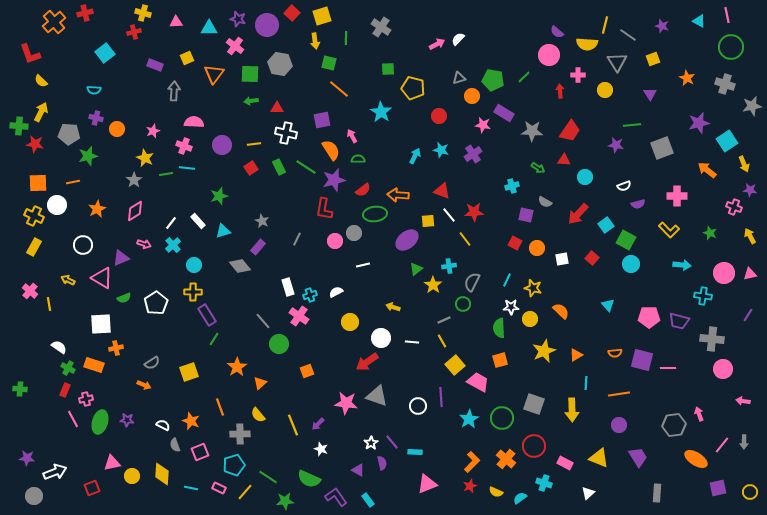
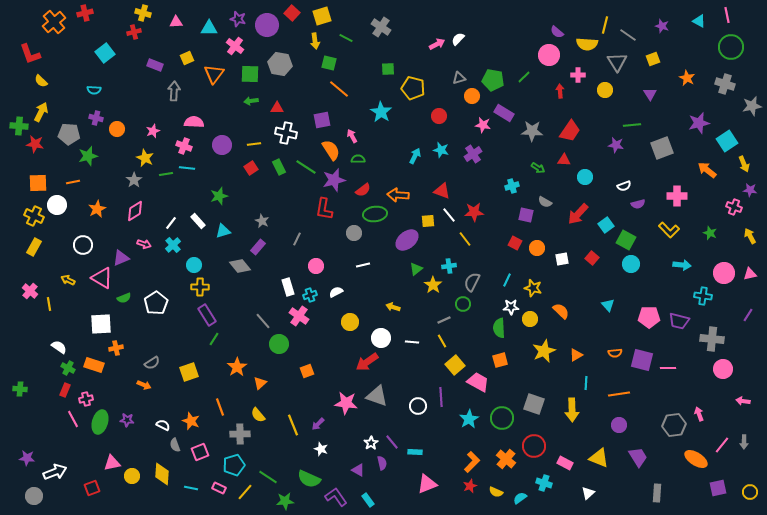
green line at (346, 38): rotated 64 degrees counterclockwise
pink circle at (335, 241): moved 19 px left, 25 px down
yellow cross at (193, 292): moved 7 px right, 5 px up
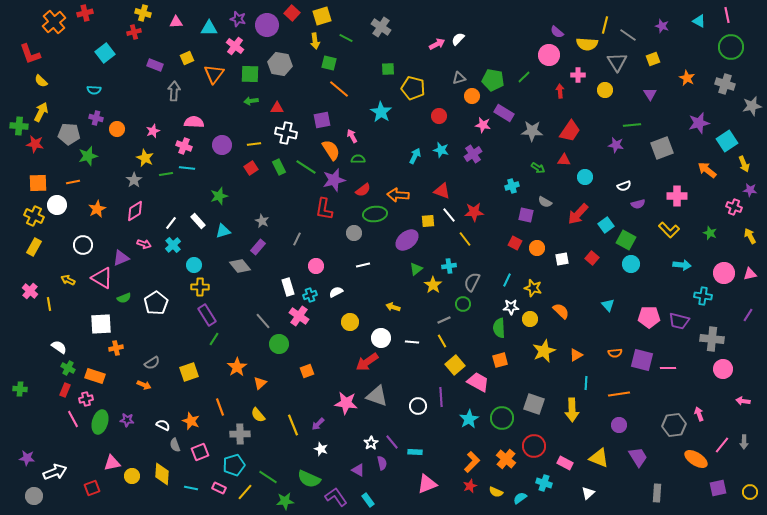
orange rectangle at (94, 365): moved 1 px right, 11 px down
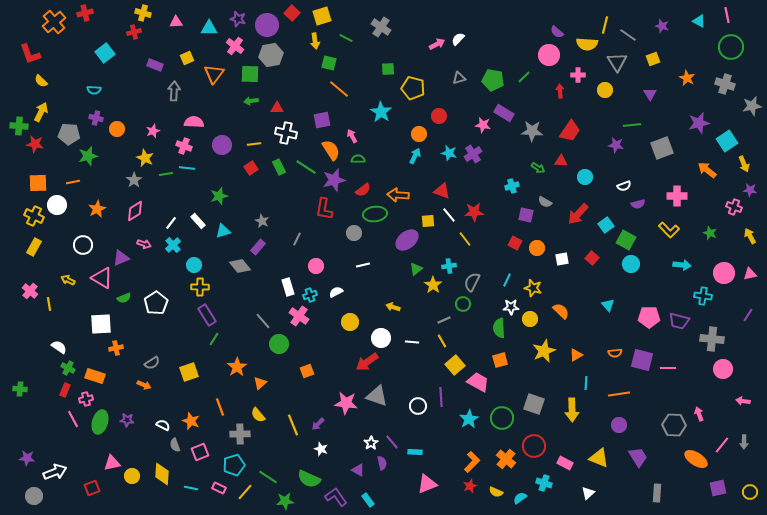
gray hexagon at (280, 64): moved 9 px left, 9 px up; rotated 20 degrees counterclockwise
orange circle at (472, 96): moved 53 px left, 38 px down
cyan star at (441, 150): moved 8 px right, 3 px down
red triangle at (564, 160): moved 3 px left, 1 px down
gray hexagon at (674, 425): rotated 10 degrees clockwise
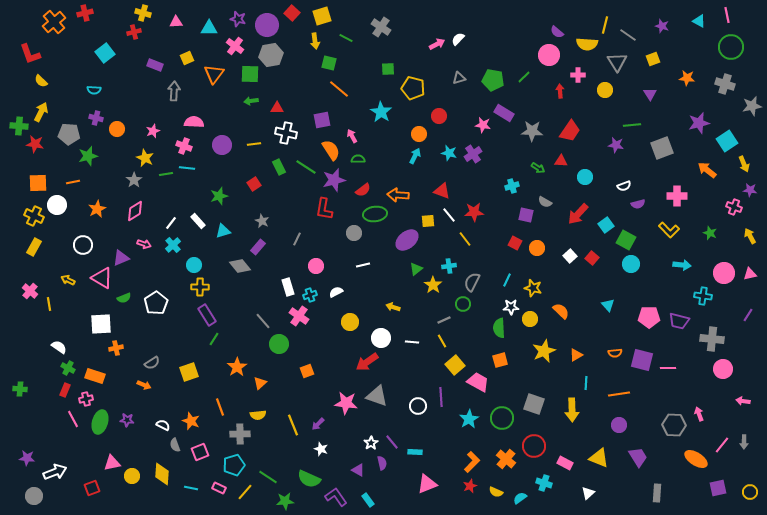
orange star at (687, 78): rotated 21 degrees counterclockwise
red square at (251, 168): moved 3 px right, 16 px down
white square at (562, 259): moved 8 px right, 3 px up; rotated 32 degrees counterclockwise
yellow semicircle at (258, 415): rotated 56 degrees counterclockwise
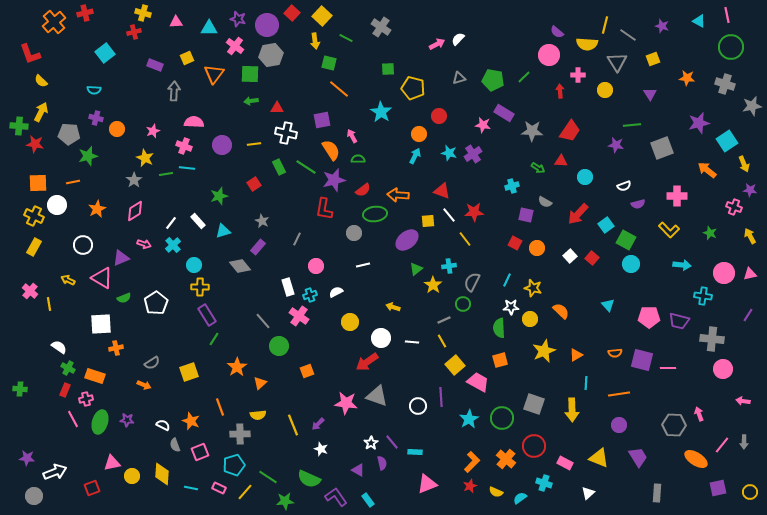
yellow square at (322, 16): rotated 30 degrees counterclockwise
green circle at (279, 344): moved 2 px down
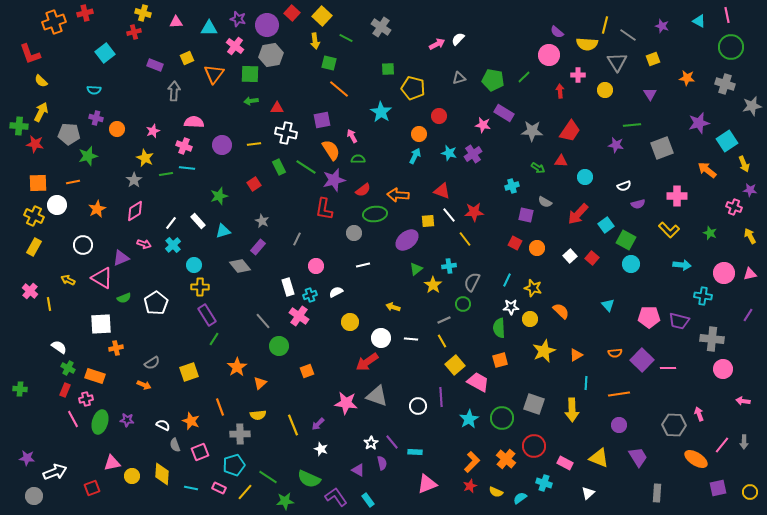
orange cross at (54, 22): rotated 20 degrees clockwise
white line at (412, 342): moved 1 px left, 3 px up
purple square at (642, 360): rotated 30 degrees clockwise
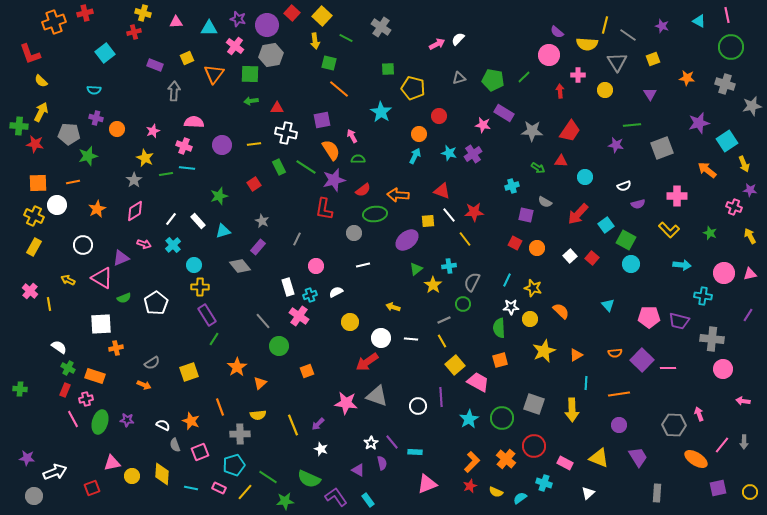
white line at (171, 223): moved 4 px up
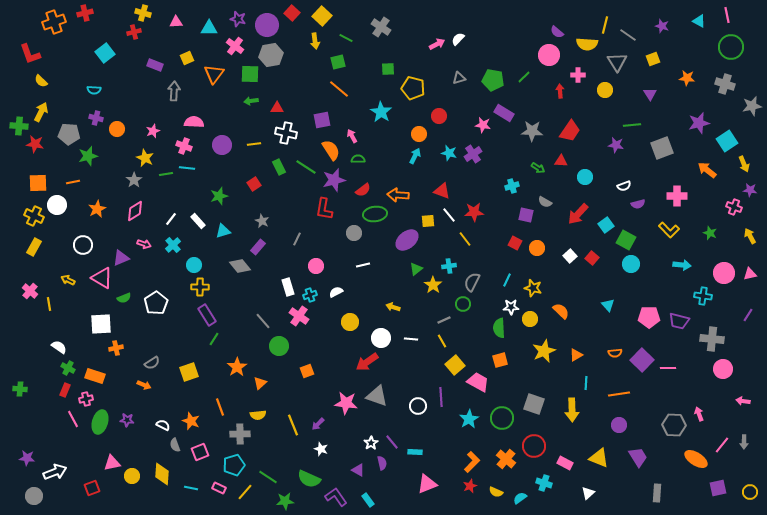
green square at (329, 63): moved 9 px right, 1 px up; rotated 28 degrees counterclockwise
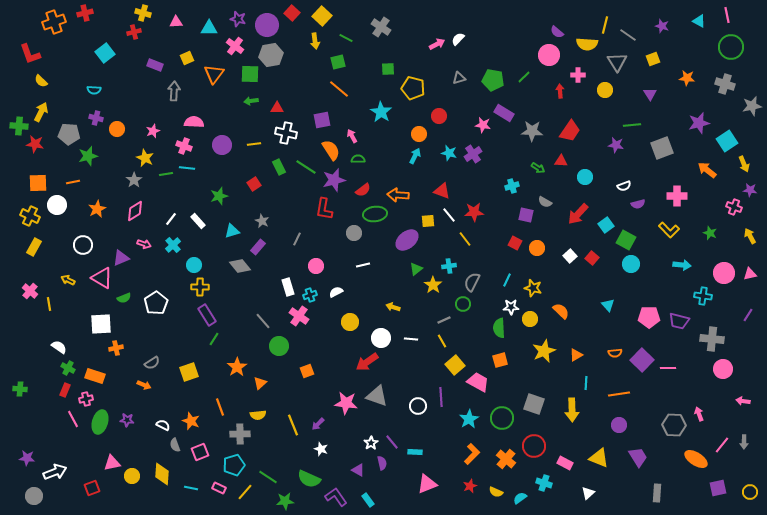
yellow cross at (34, 216): moved 4 px left
cyan triangle at (223, 231): moved 9 px right
orange L-shape at (472, 462): moved 8 px up
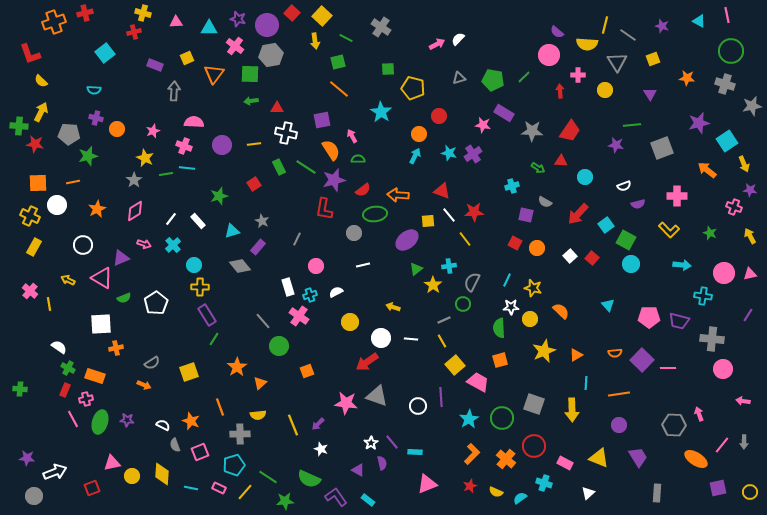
green circle at (731, 47): moved 4 px down
cyan rectangle at (368, 500): rotated 16 degrees counterclockwise
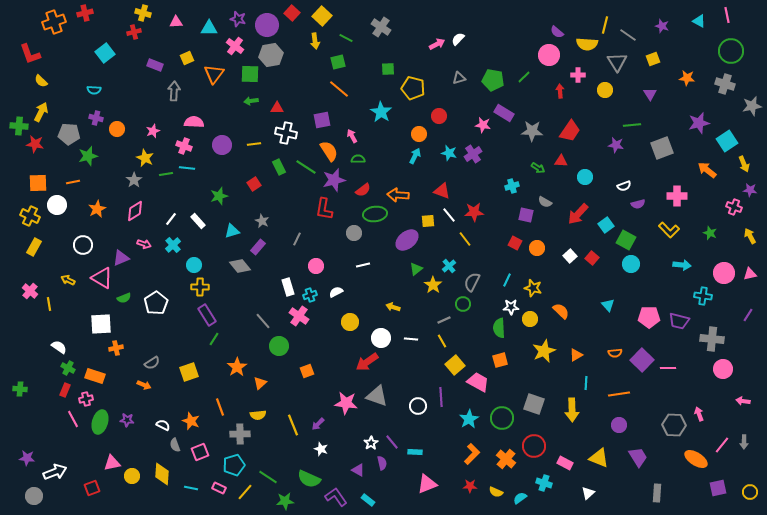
orange semicircle at (331, 150): moved 2 px left, 1 px down
cyan cross at (449, 266): rotated 32 degrees counterclockwise
red star at (470, 486): rotated 24 degrees clockwise
